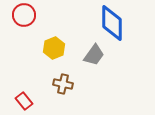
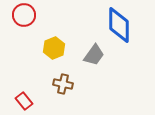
blue diamond: moved 7 px right, 2 px down
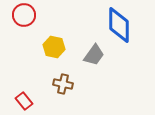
yellow hexagon: moved 1 px up; rotated 25 degrees counterclockwise
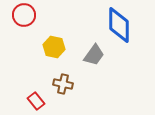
red rectangle: moved 12 px right
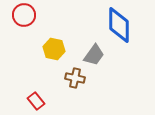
yellow hexagon: moved 2 px down
brown cross: moved 12 px right, 6 px up
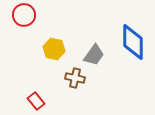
blue diamond: moved 14 px right, 17 px down
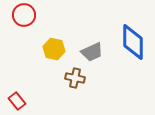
gray trapezoid: moved 2 px left, 3 px up; rotated 30 degrees clockwise
red rectangle: moved 19 px left
